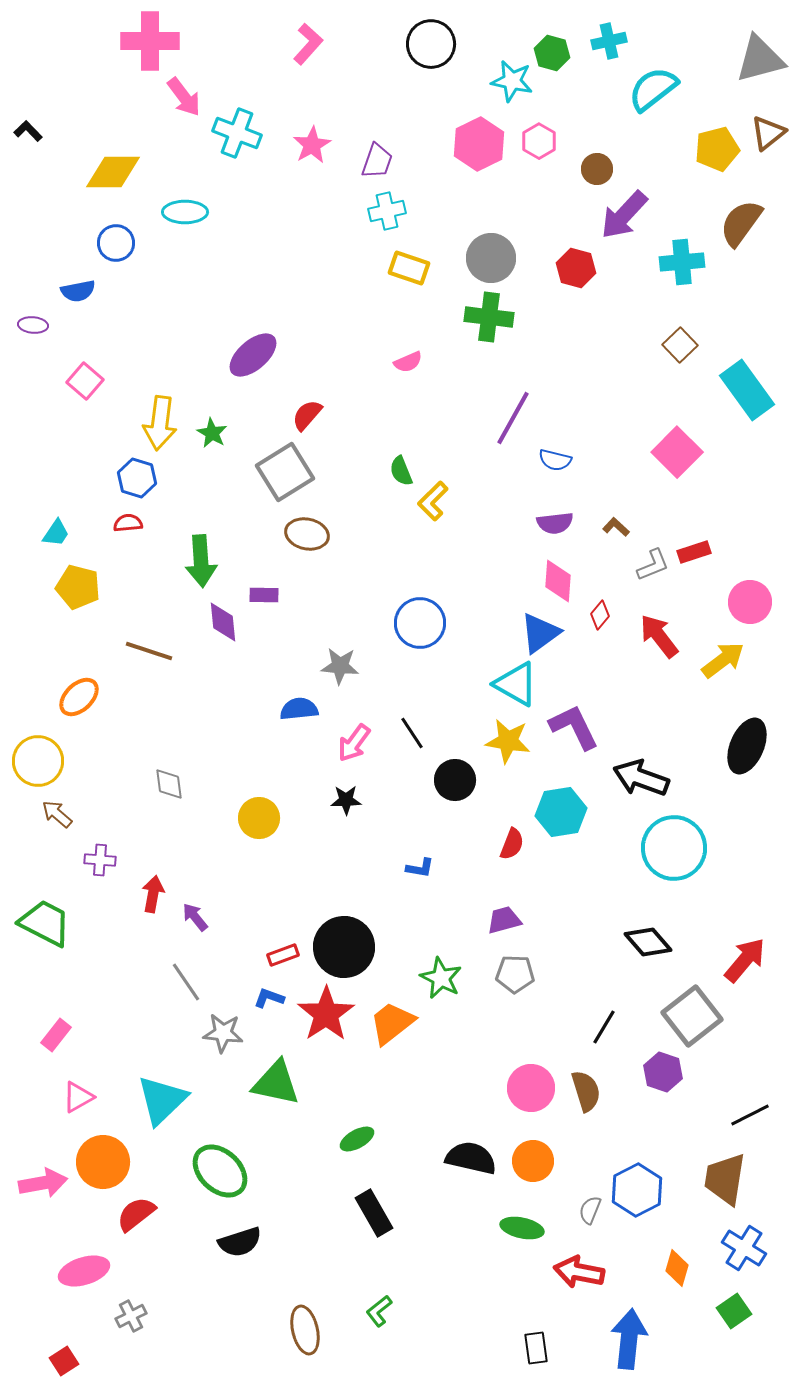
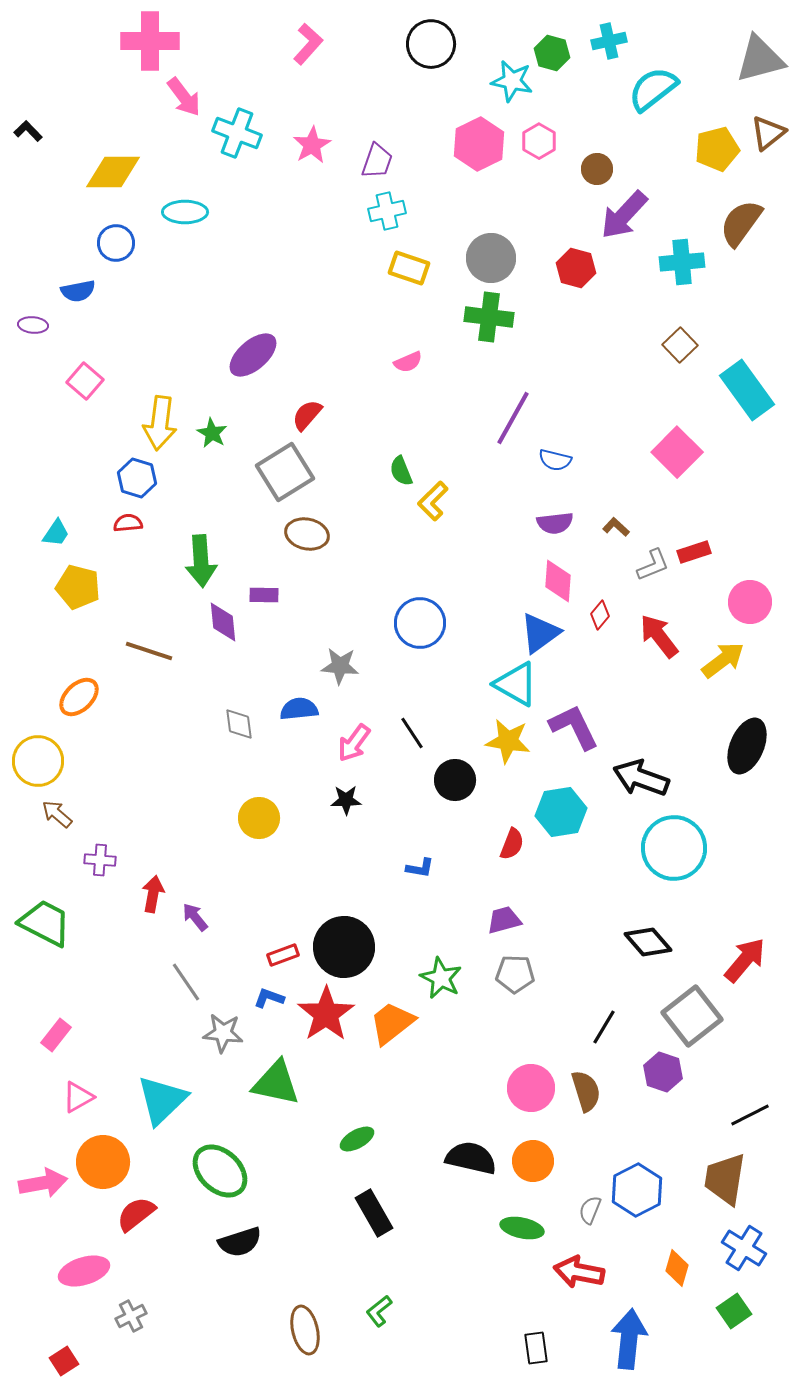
gray diamond at (169, 784): moved 70 px right, 60 px up
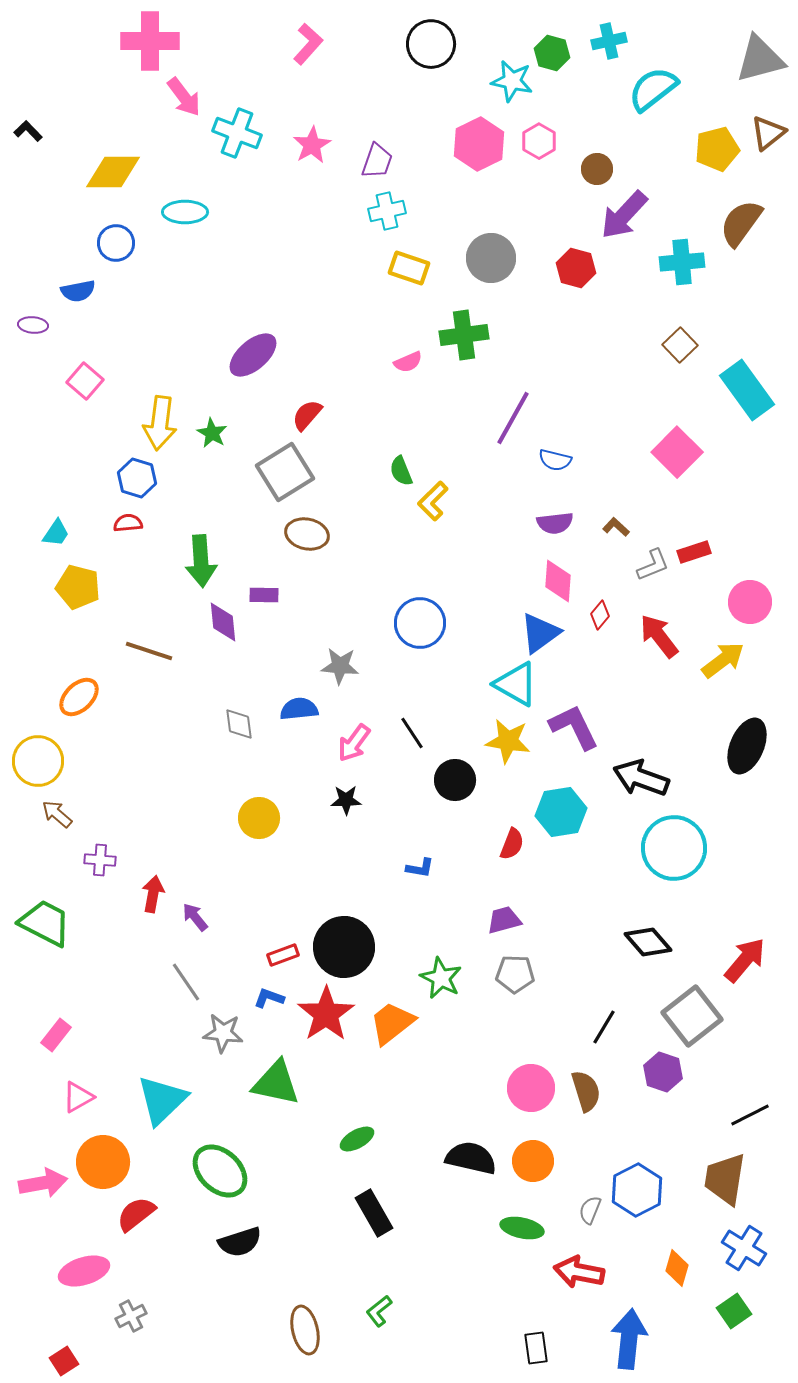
green cross at (489, 317): moved 25 px left, 18 px down; rotated 15 degrees counterclockwise
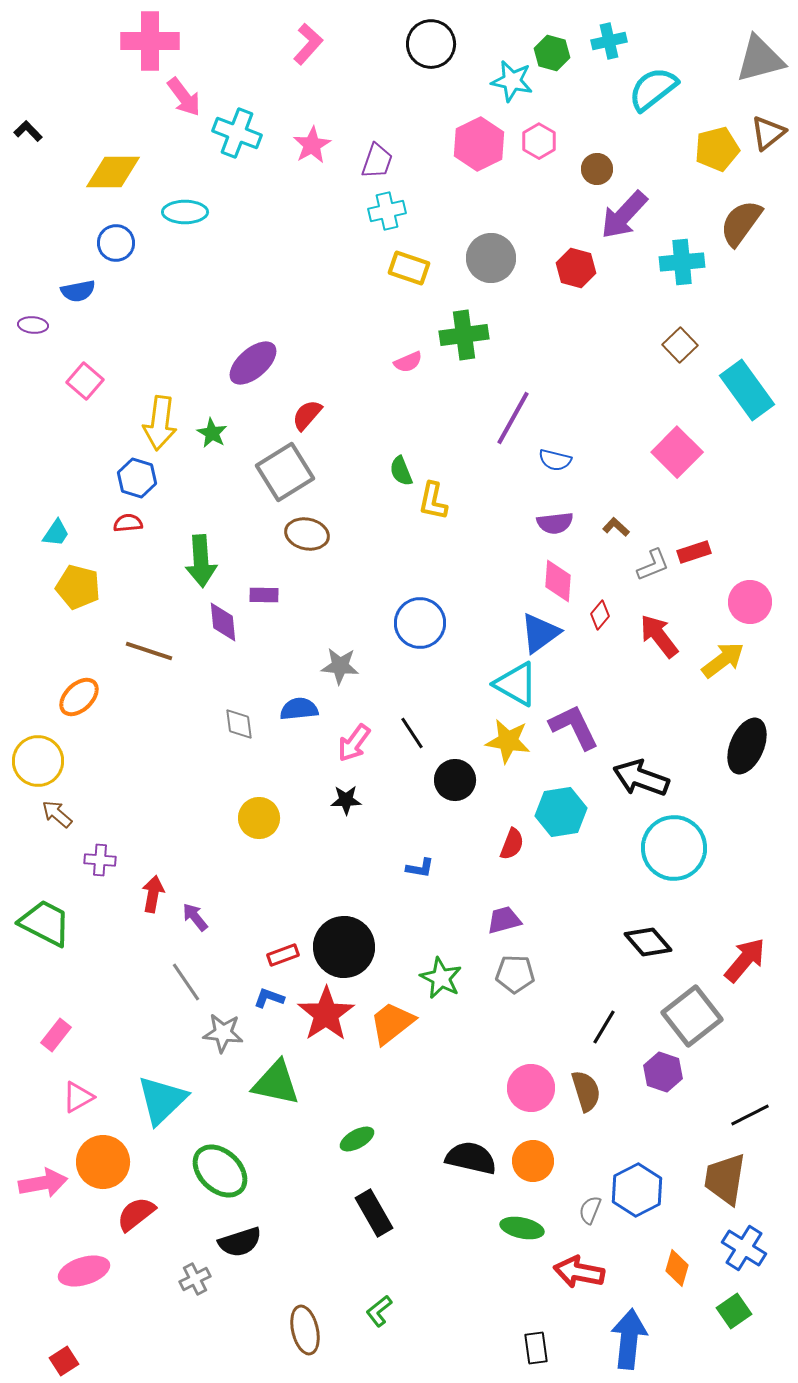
purple ellipse at (253, 355): moved 8 px down
yellow L-shape at (433, 501): rotated 33 degrees counterclockwise
gray cross at (131, 1316): moved 64 px right, 37 px up
